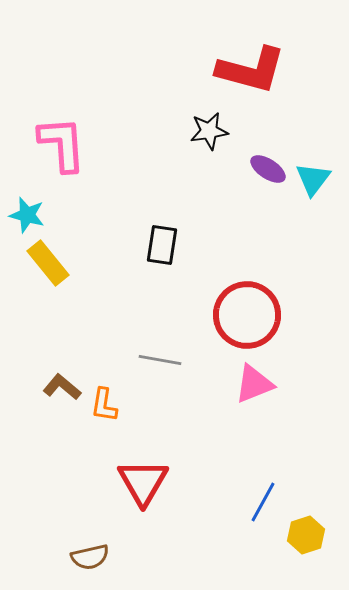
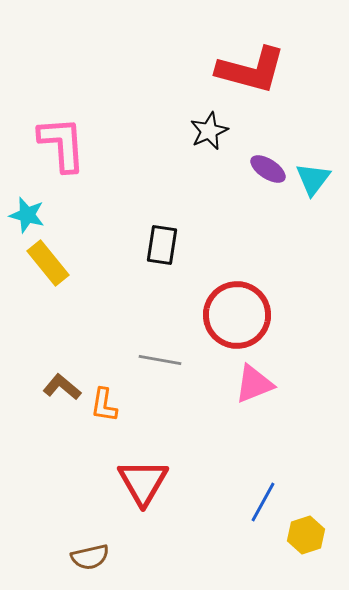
black star: rotated 15 degrees counterclockwise
red circle: moved 10 px left
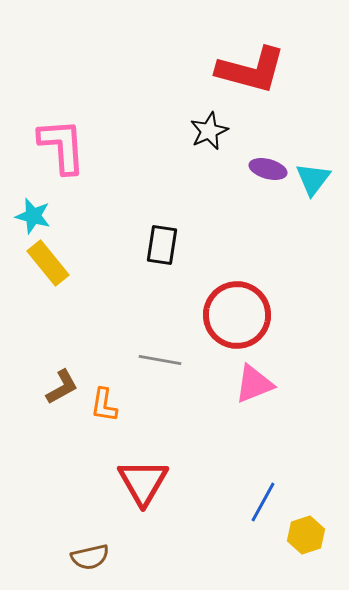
pink L-shape: moved 2 px down
purple ellipse: rotated 18 degrees counterclockwise
cyan star: moved 6 px right, 1 px down
brown L-shape: rotated 111 degrees clockwise
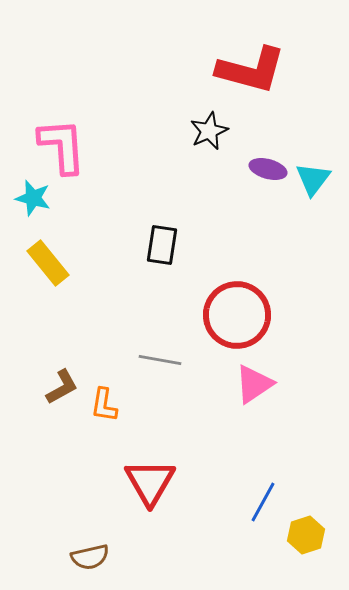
cyan star: moved 18 px up
pink triangle: rotated 12 degrees counterclockwise
red triangle: moved 7 px right
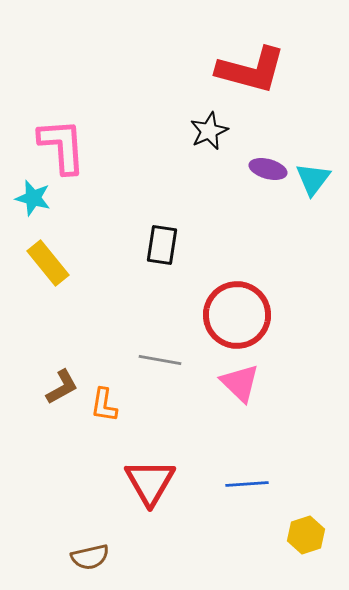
pink triangle: moved 14 px left, 1 px up; rotated 42 degrees counterclockwise
blue line: moved 16 px left, 18 px up; rotated 57 degrees clockwise
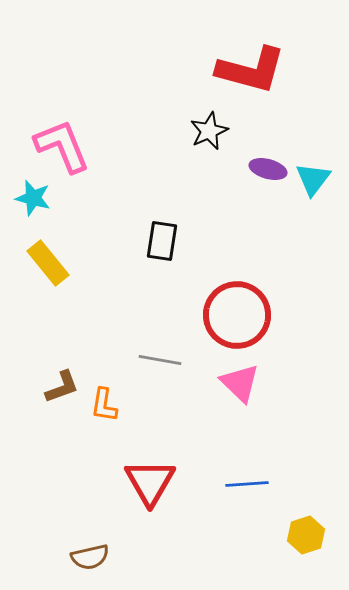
pink L-shape: rotated 18 degrees counterclockwise
black rectangle: moved 4 px up
brown L-shape: rotated 9 degrees clockwise
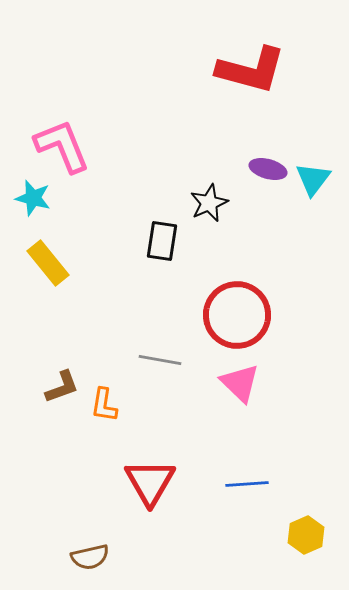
black star: moved 72 px down
yellow hexagon: rotated 6 degrees counterclockwise
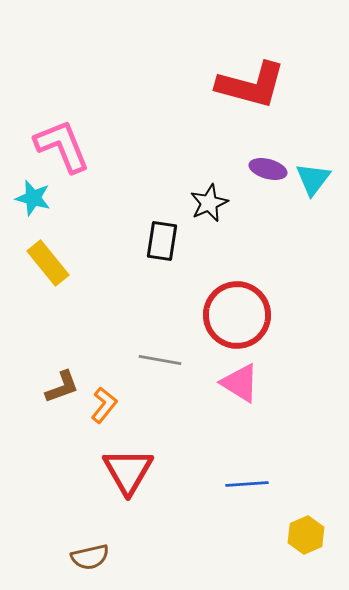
red L-shape: moved 15 px down
pink triangle: rotated 12 degrees counterclockwise
orange L-shape: rotated 150 degrees counterclockwise
red triangle: moved 22 px left, 11 px up
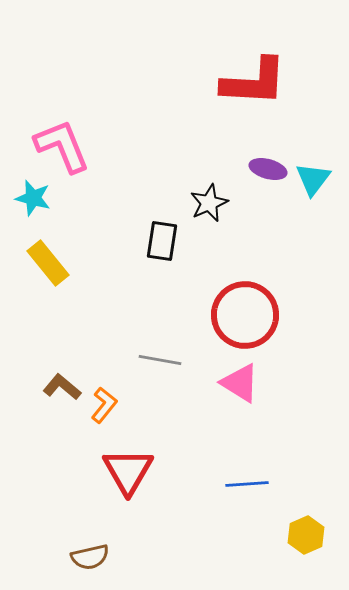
red L-shape: moved 3 px right, 3 px up; rotated 12 degrees counterclockwise
red circle: moved 8 px right
brown L-shape: rotated 120 degrees counterclockwise
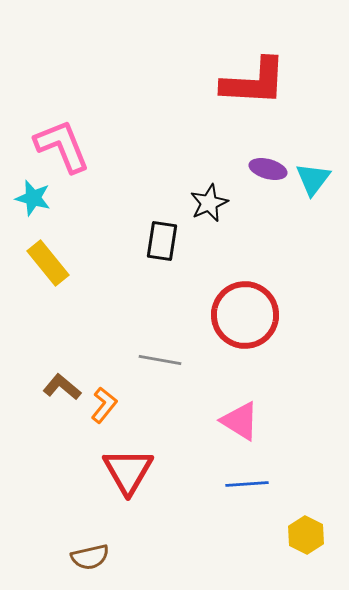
pink triangle: moved 38 px down
yellow hexagon: rotated 9 degrees counterclockwise
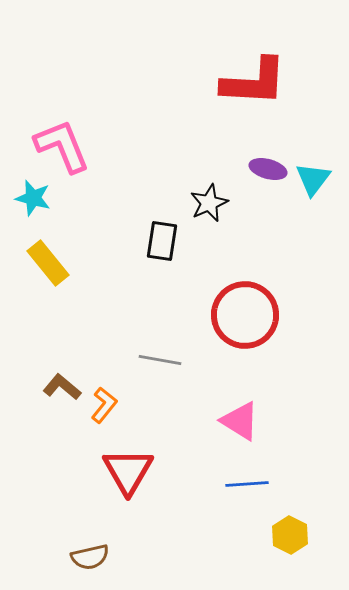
yellow hexagon: moved 16 px left
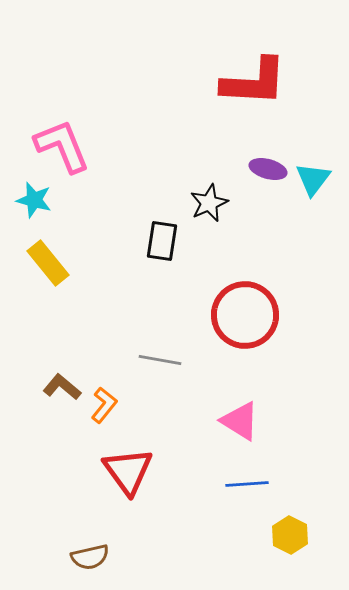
cyan star: moved 1 px right, 2 px down
red triangle: rotated 6 degrees counterclockwise
